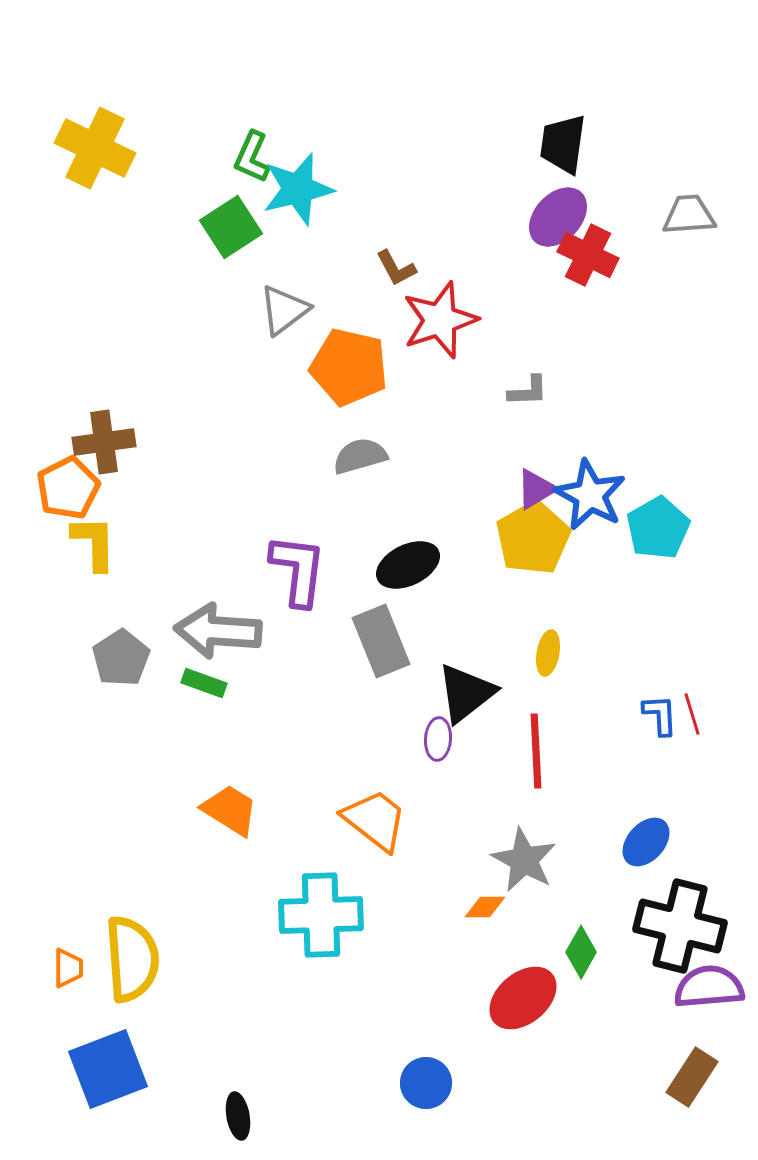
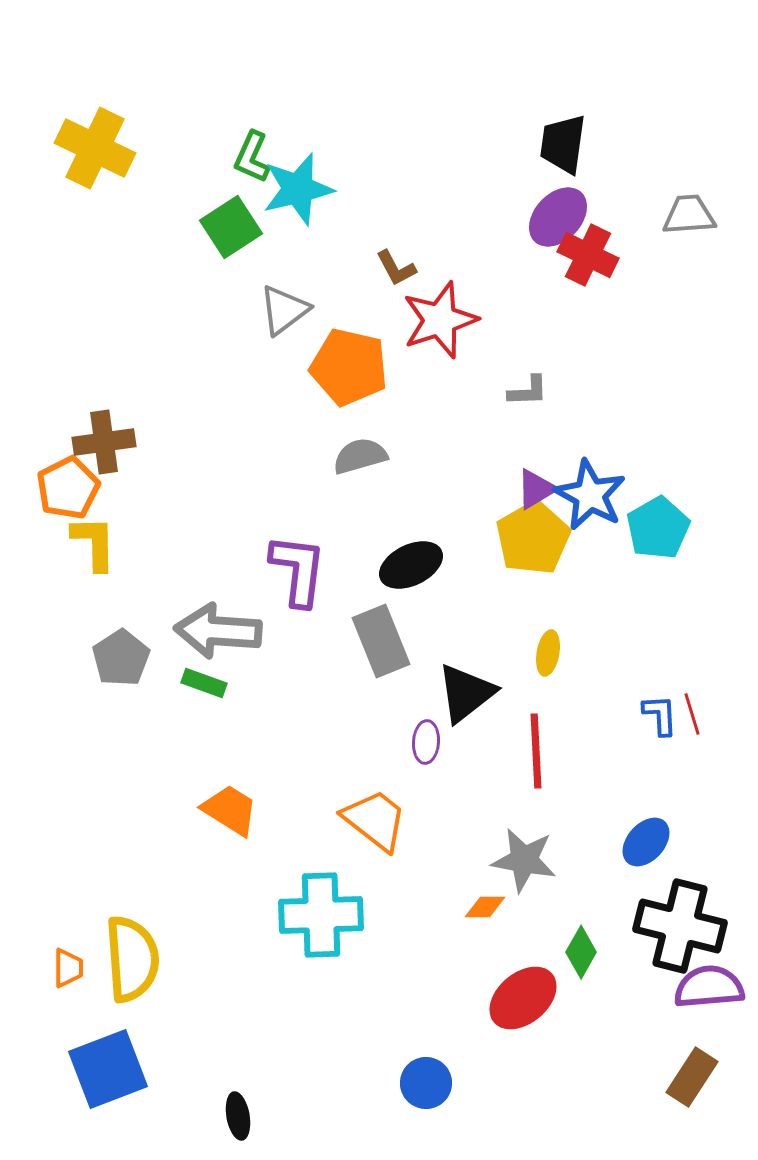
black ellipse at (408, 565): moved 3 px right
purple ellipse at (438, 739): moved 12 px left, 3 px down
gray star at (524, 860): rotated 18 degrees counterclockwise
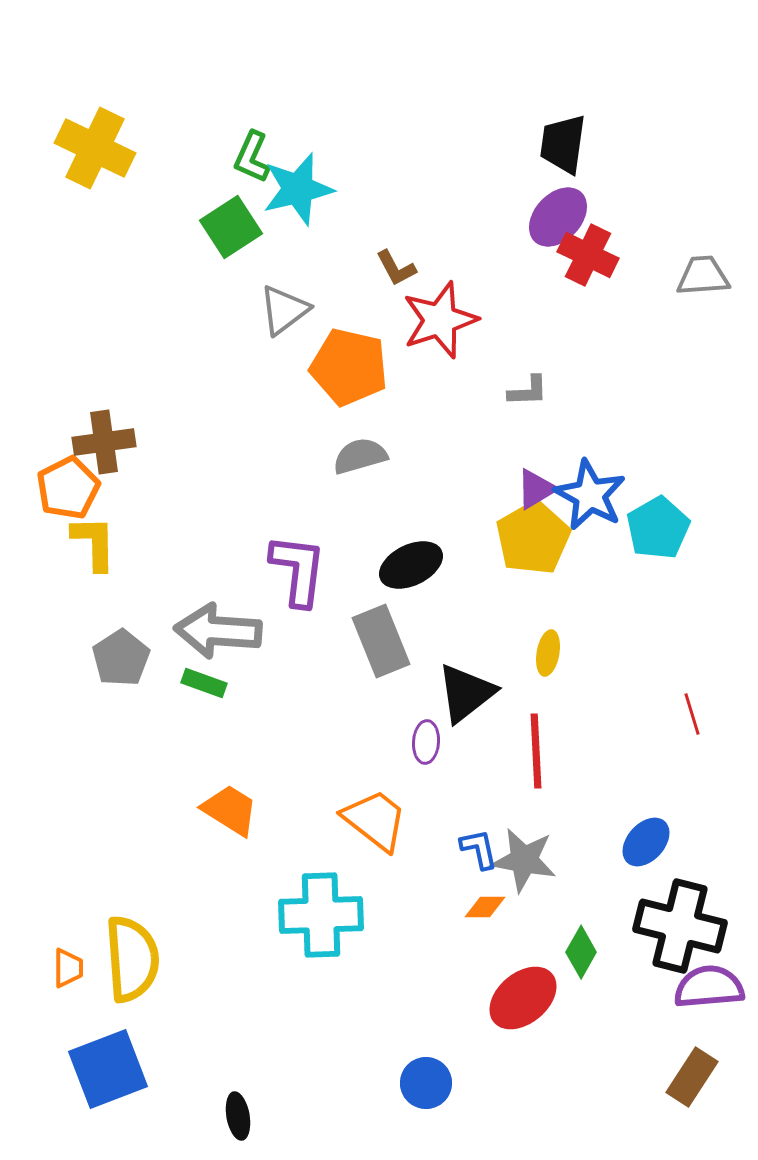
gray trapezoid at (689, 215): moved 14 px right, 61 px down
blue L-shape at (660, 715): moved 181 px left, 134 px down; rotated 9 degrees counterclockwise
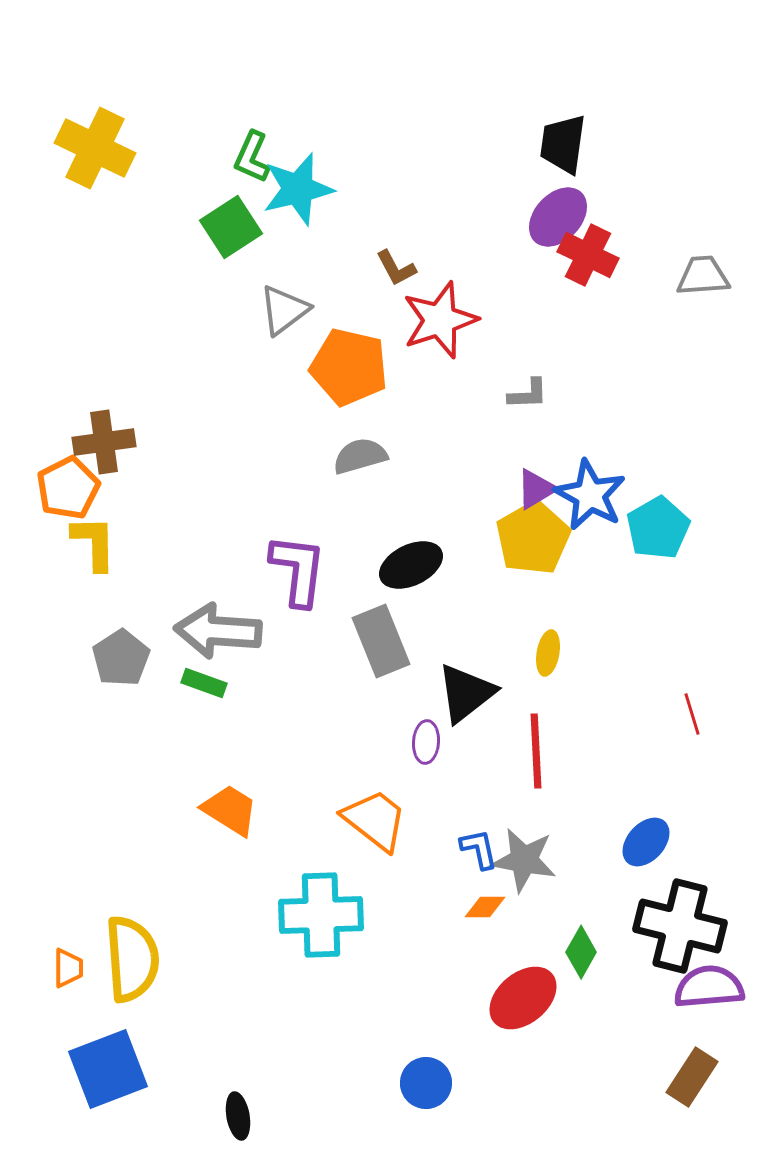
gray L-shape at (528, 391): moved 3 px down
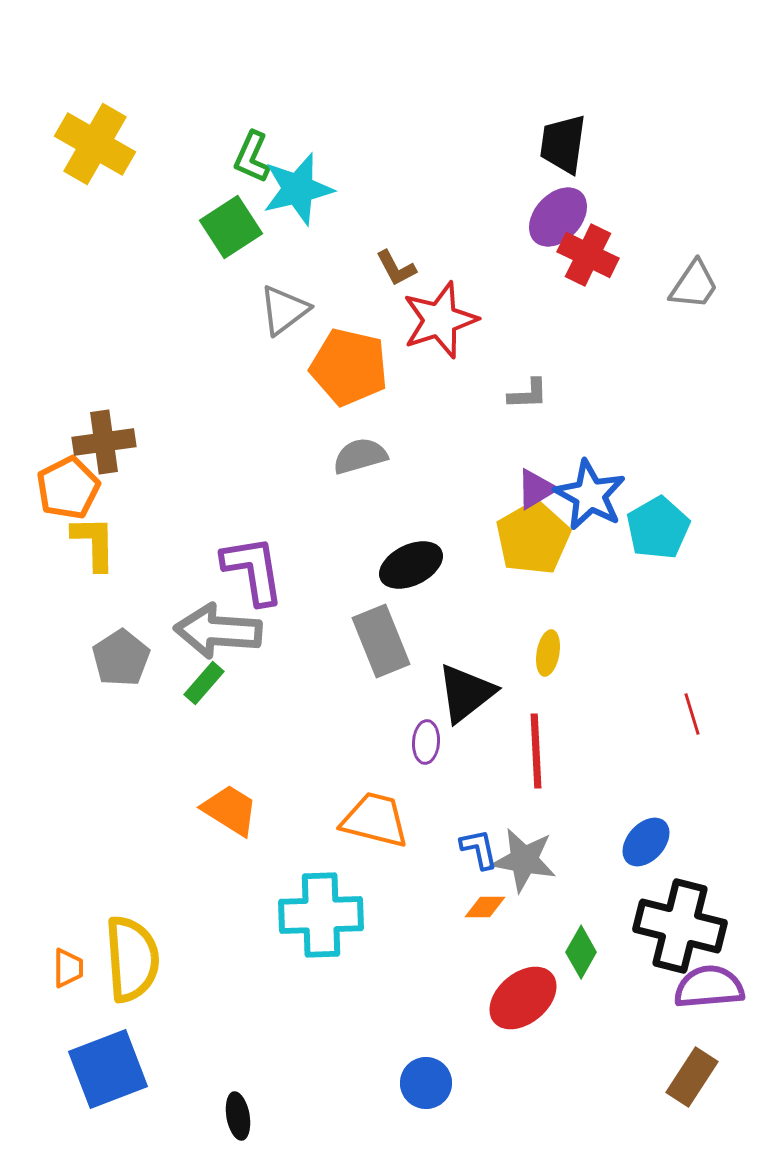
yellow cross at (95, 148): moved 4 px up; rotated 4 degrees clockwise
gray trapezoid at (703, 276): moved 9 px left, 9 px down; rotated 128 degrees clockwise
purple L-shape at (298, 570): moved 45 px left; rotated 16 degrees counterclockwise
green rectangle at (204, 683): rotated 69 degrees counterclockwise
orange trapezoid at (375, 820): rotated 24 degrees counterclockwise
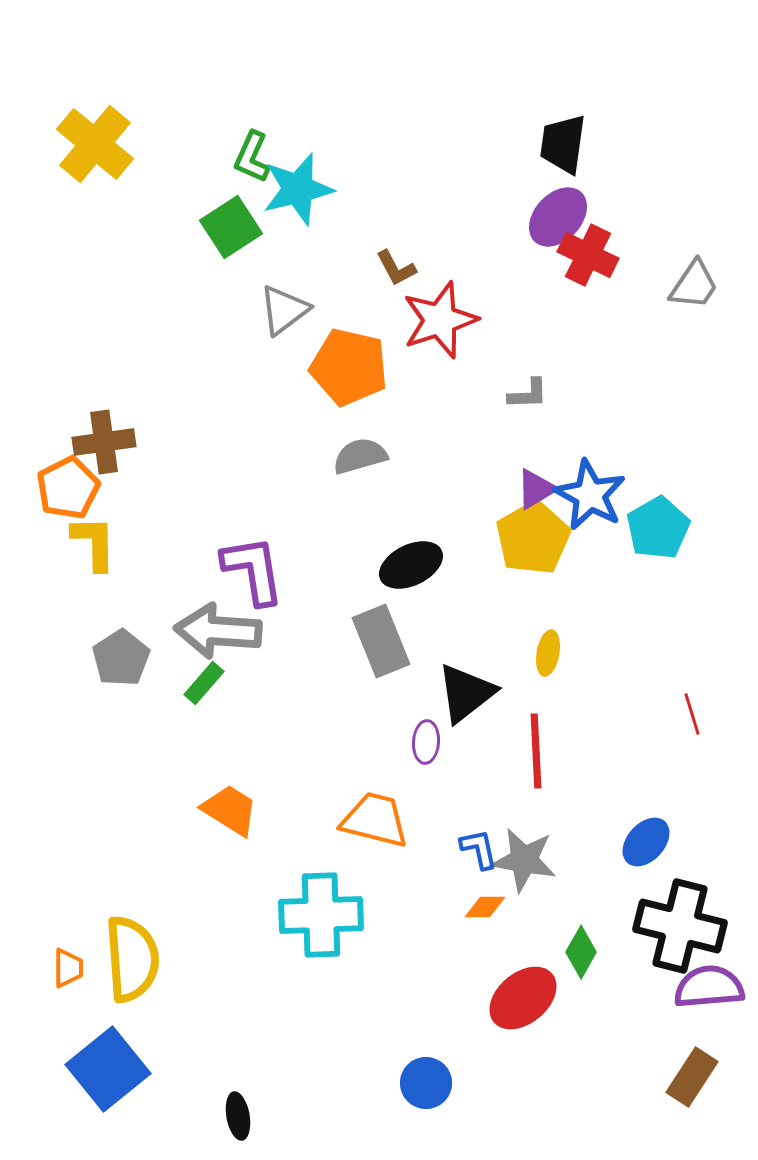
yellow cross at (95, 144): rotated 10 degrees clockwise
blue square at (108, 1069): rotated 18 degrees counterclockwise
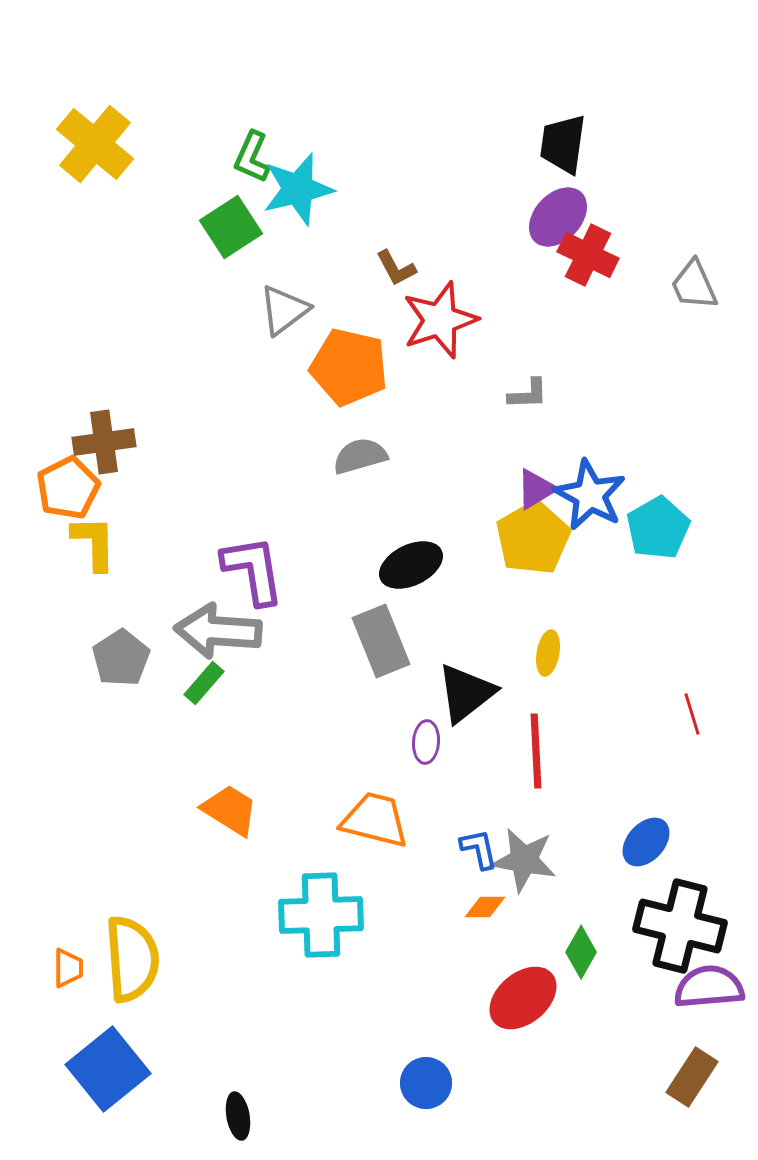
gray trapezoid at (694, 285): rotated 122 degrees clockwise
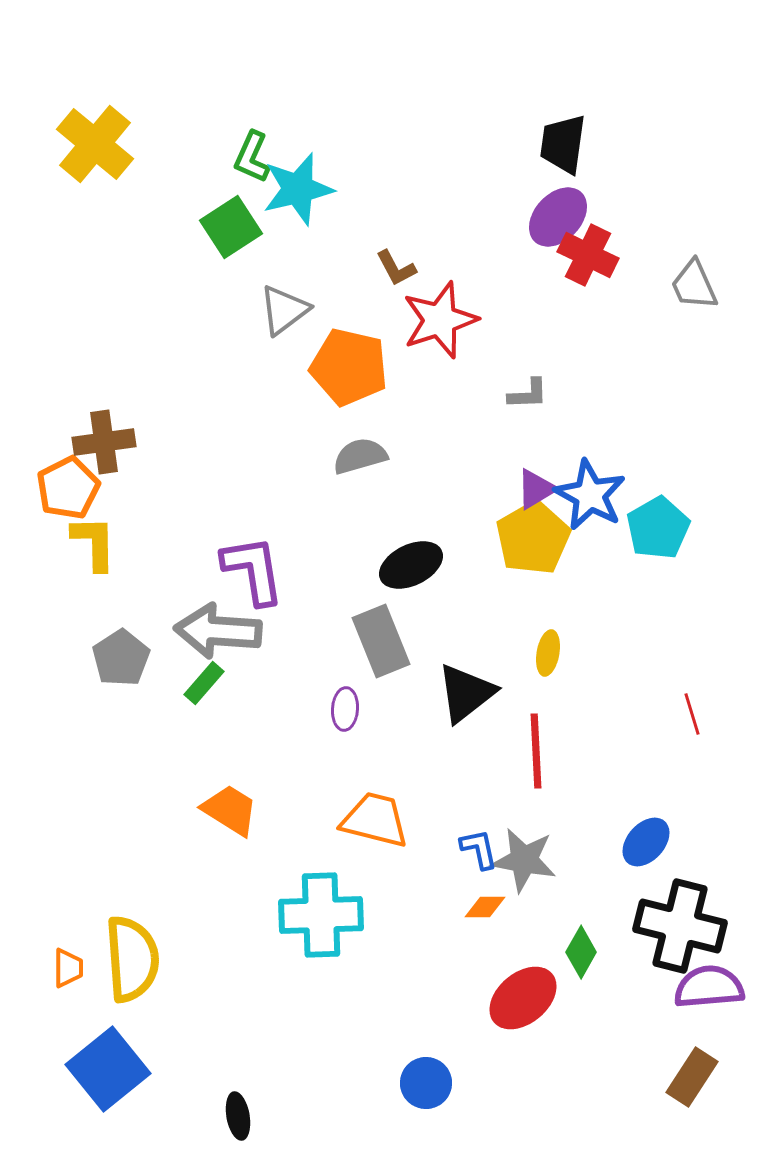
purple ellipse at (426, 742): moved 81 px left, 33 px up
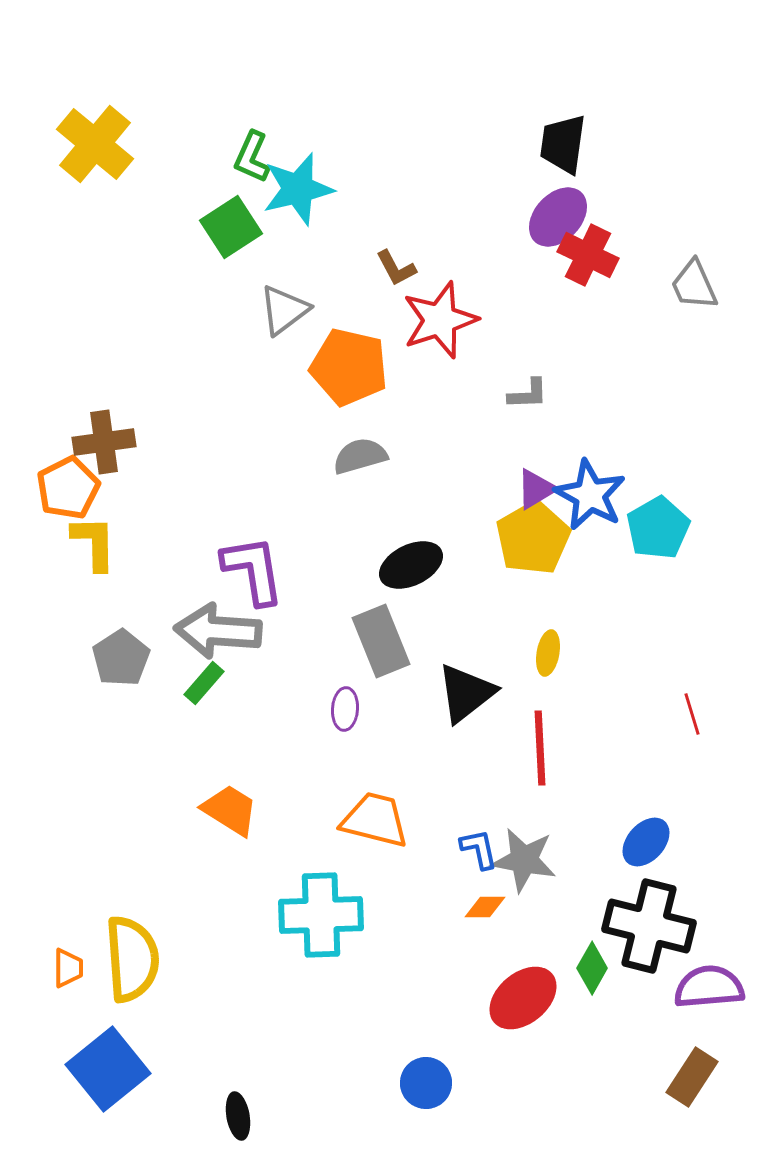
red line at (536, 751): moved 4 px right, 3 px up
black cross at (680, 926): moved 31 px left
green diamond at (581, 952): moved 11 px right, 16 px down
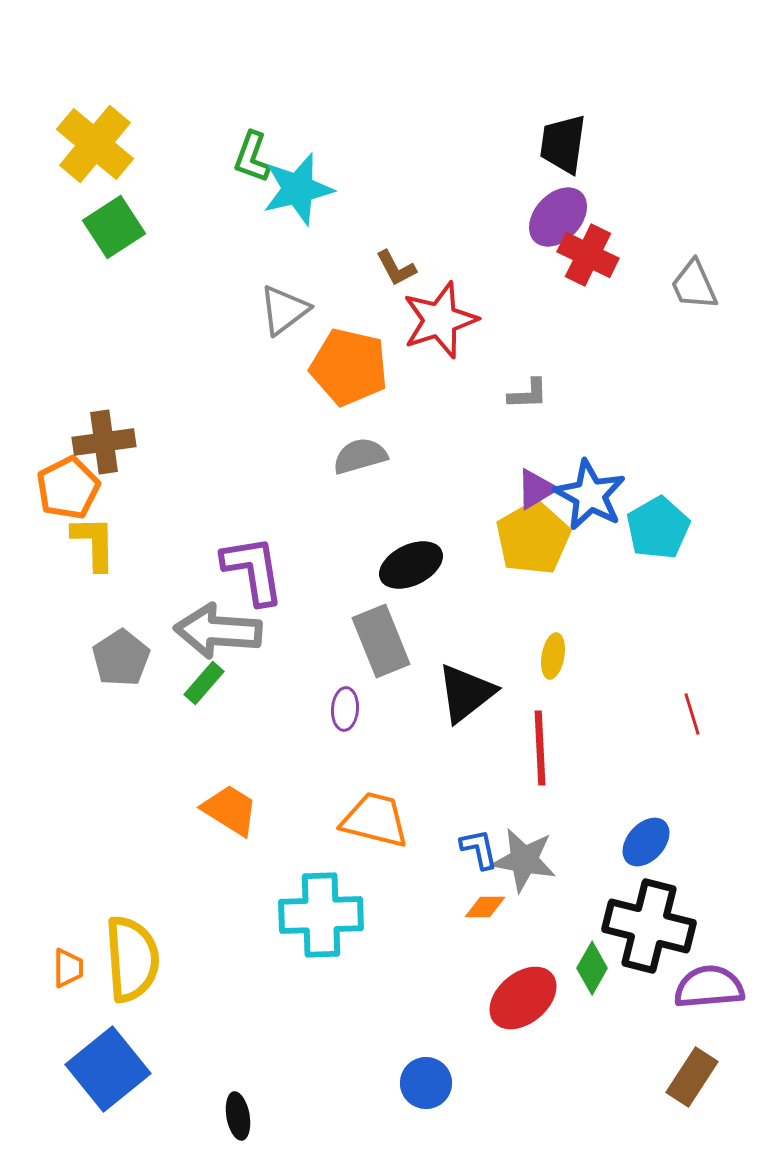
green L-shape at (252, 157): rotated 4 degrees counterclockwise
green square at (231, 227): moved 117 px left
yellow ellipse at (548, 653): moved 5 px right, 3 px down
